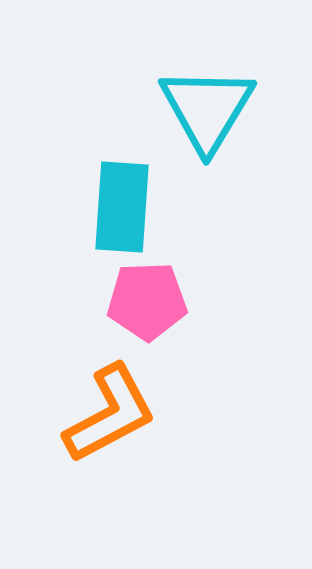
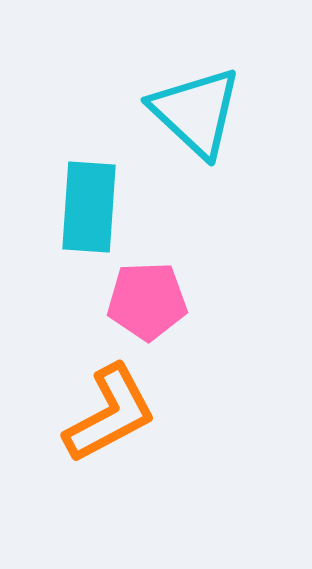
cyan triangle: moved 11 px left, 3 px down; rotated 18 degrees counterclockwise
cyan rectangle: moved 33 px left
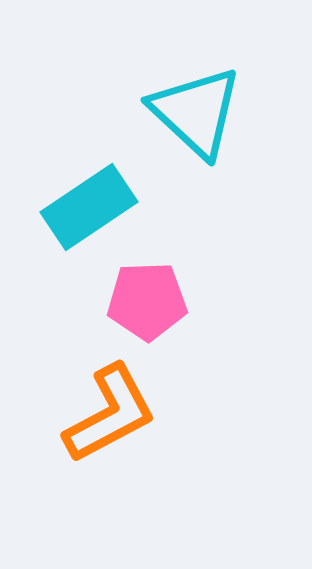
cyan rectangle: rotated 52 degrees clockwise
